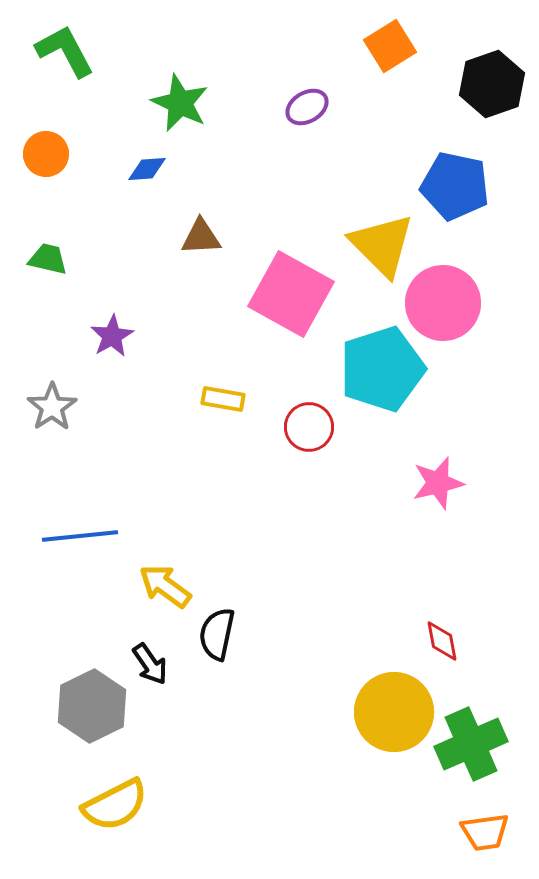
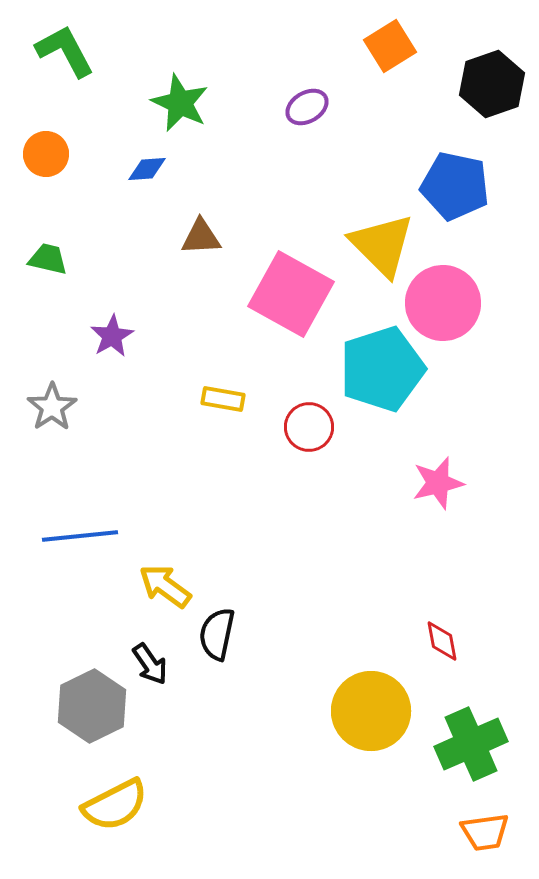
yellow circle: moved 23 px left, 1 px up
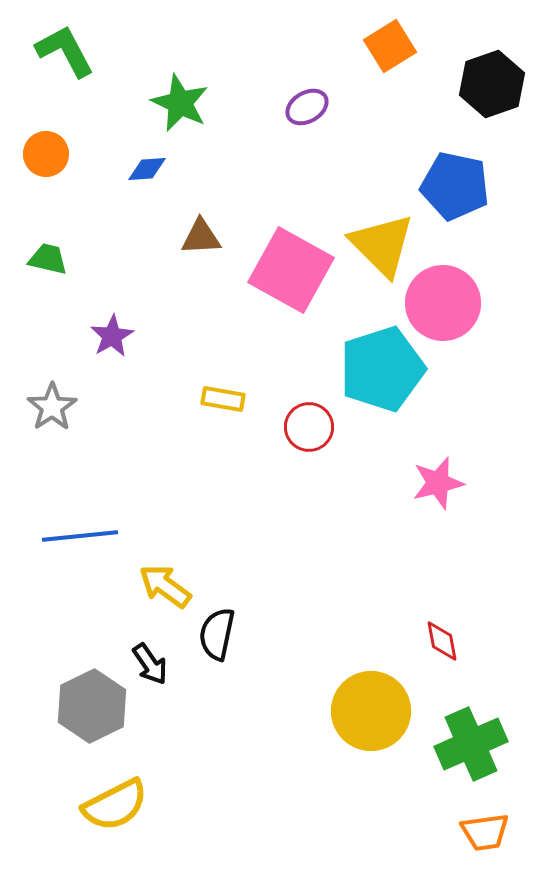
pink square: moved 24 px up
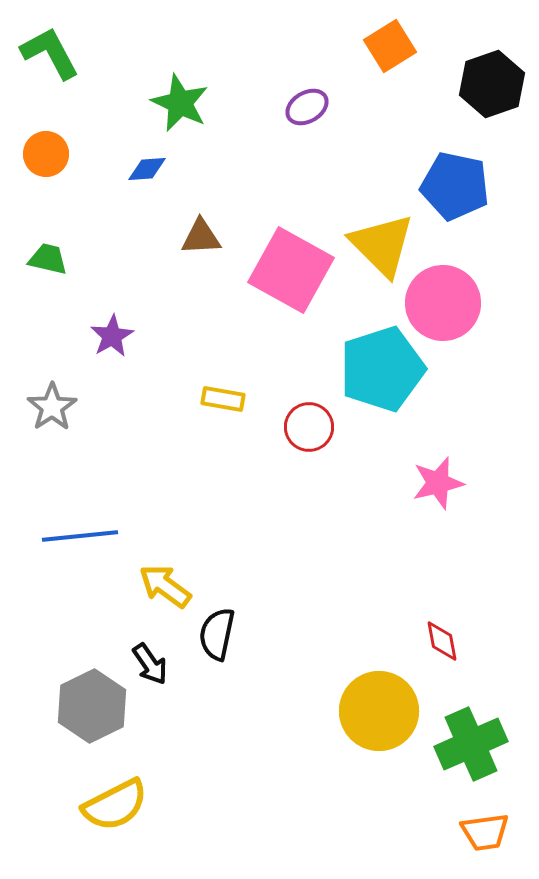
green L-shape: moved 15 px left, 2 px down
yellow circle: moved 8 px right
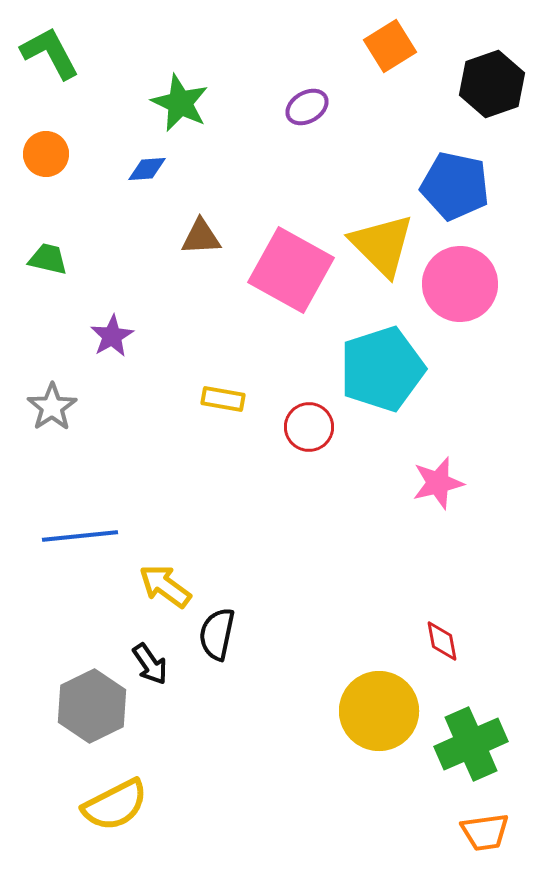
pink circle: moved 17 px right, 19 px up
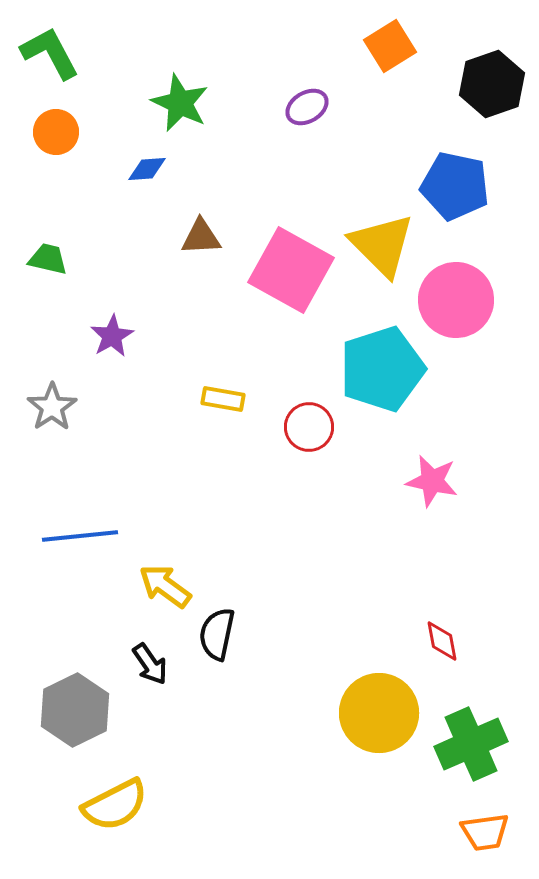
orange circle: moved 10 px right, 22 px up
pink circle: moved 4 px left, 16 px down
pink star: moved 6 px left, 2 px up; rotated 26 degrees clockwise
gray hexagon: moved 17 px left, 4 px down
yellow circle: moved 2 px down
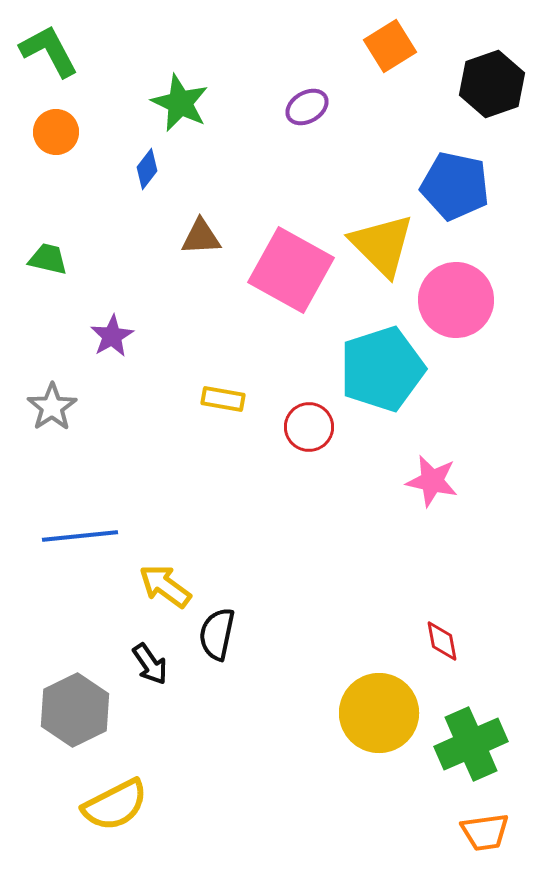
green L-shape: moved 1 px left, 2 px up
blue diamond: rotated 48 degrees counterclockwise
